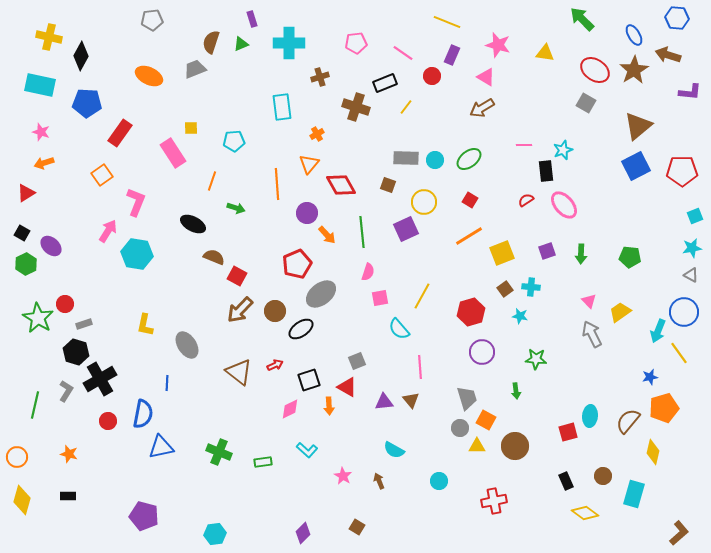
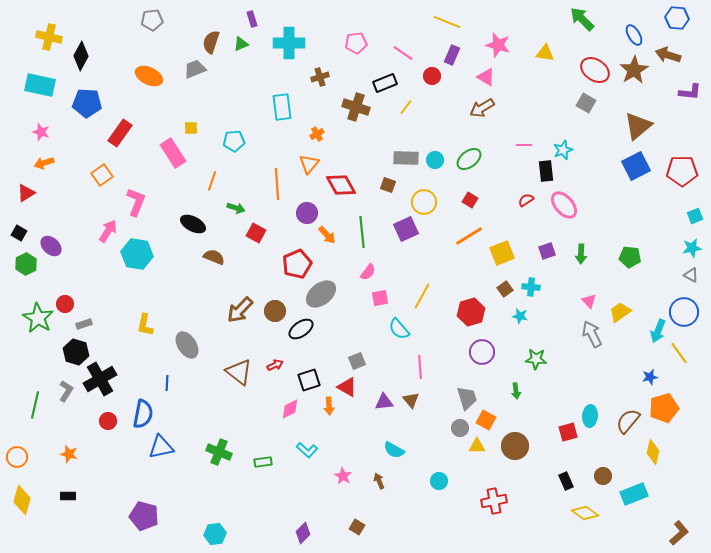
black square at (22, 233): moved 3 px left
pink semicircle at (368, 272): rotated 18 degrees clockwise
red square at (237, 276): moved 19 px right, 43 px up
cyan rectangle at (634, 494): rotated 52 degrees clockwise
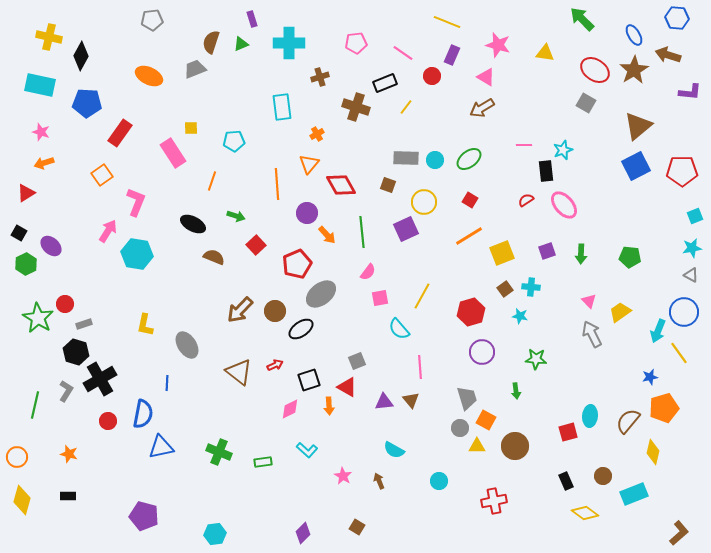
green arrow at (236, 208): moved 8 px down
red square at (256, 233): moved 12 px down; rotated 18 degrees clockwise
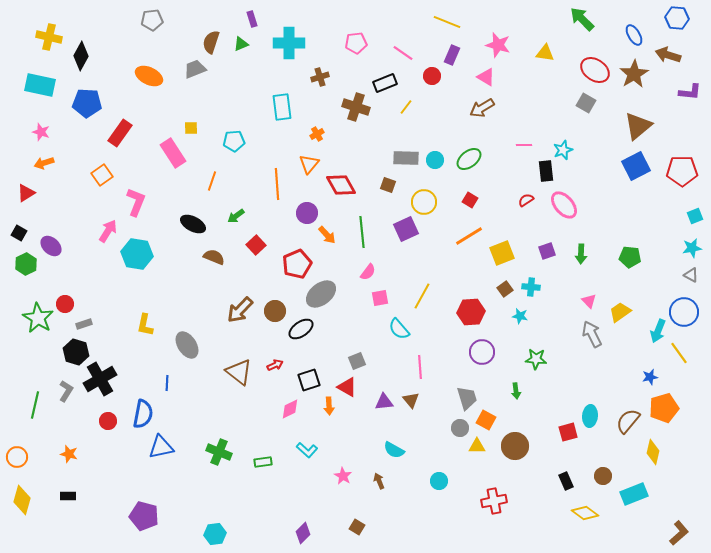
brown star at (634, 70): moved 4 px down
green arrow at (236, 216): rotated 126 degrees clockwise
red hexagon at (471, 312): rotated 12 degrees clockwise
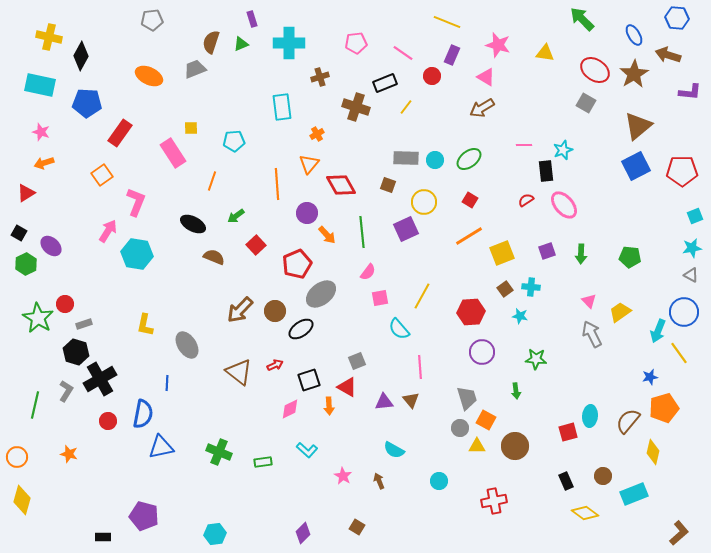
black rectangle at (68, 496): moved 35 px right, 41 px down
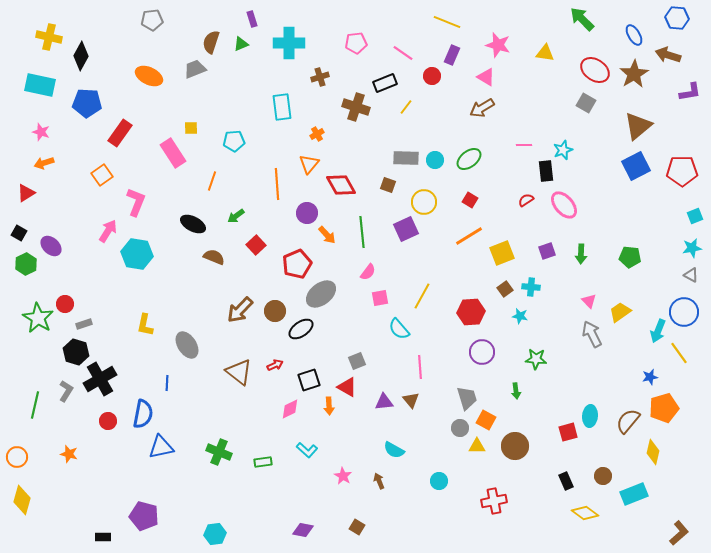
purple L-shape at (690, 92): rotated 15 degrees counterclockwise
purple diamond at (303, 533): moved 3 px up; rotated 55 degrees clockwise
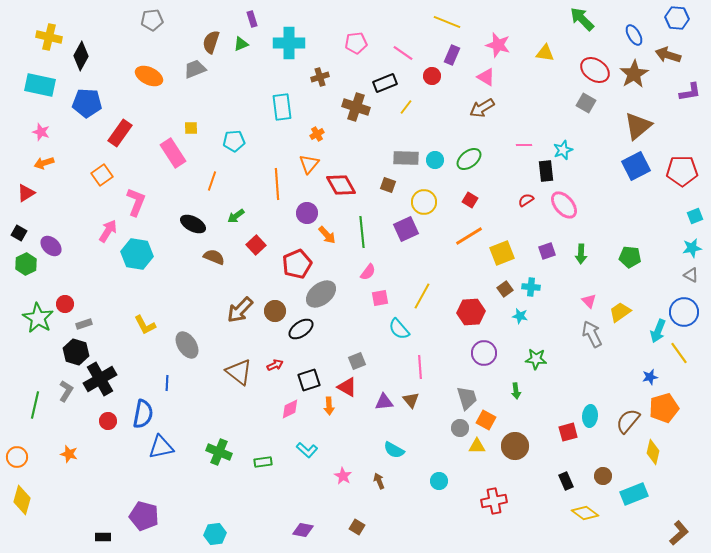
yellow L-shape at (145, 325): rotated 40 degrees counterclockwise
purple circle at (482, 352): moved 2 px right, 1 px down
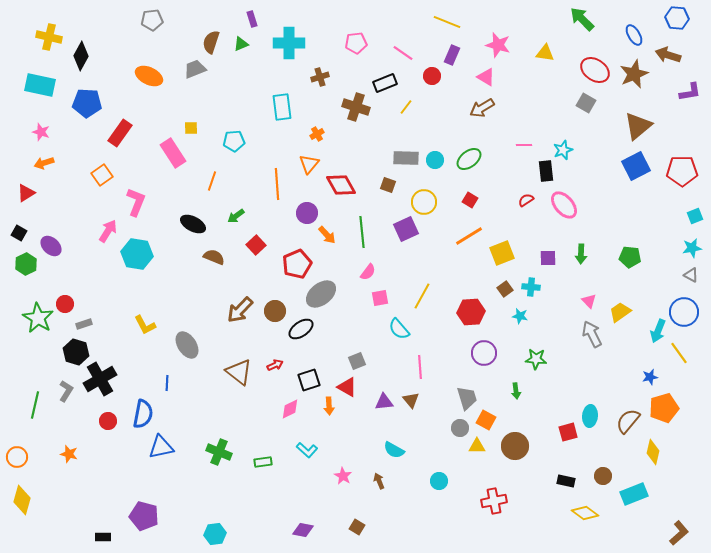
brown star at (634, 74): rotated 8 degrees clockwise
purple square at (547, 251): moved 1 px right, 7 px down; rotated 18 degrees clockwise
black rectangle at (566, 481): rotated 54 degrees counterclockwise
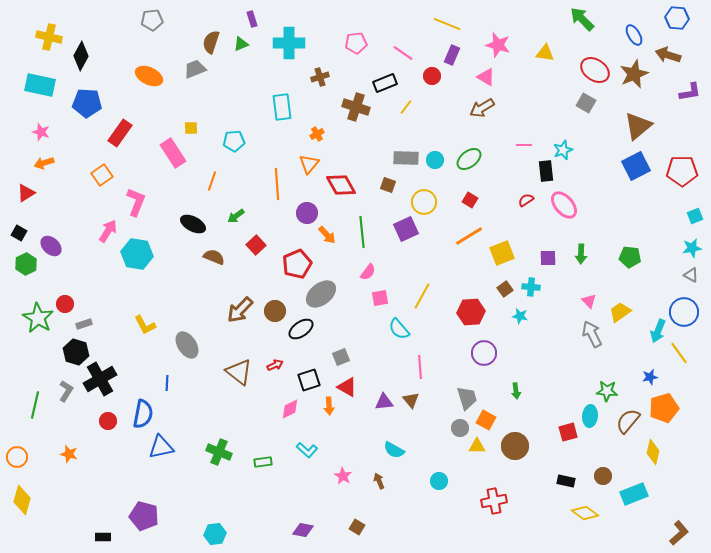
yellow line at (447, 22): moved 2 px down
green star at (536, 359): moved 71 px right, 32 px down
gray square at (357, 361): moved 16 px left, 4 px up
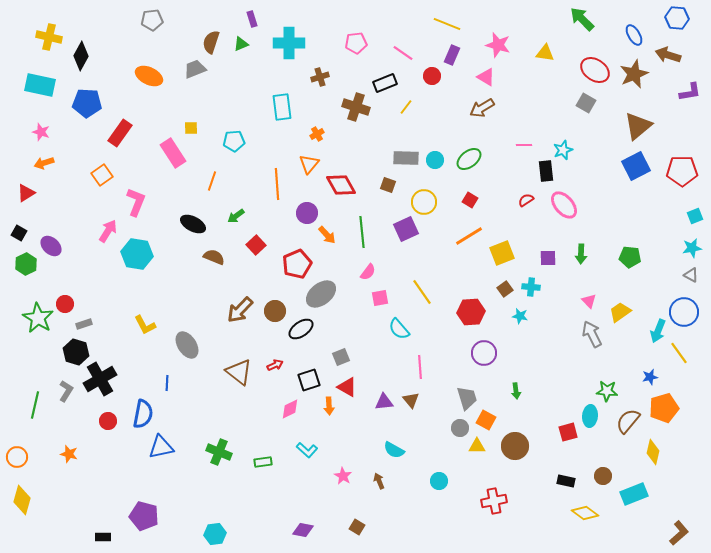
yellow line at (422, 296): moved 4 px up; rotated 64 degrees counterclockwise
